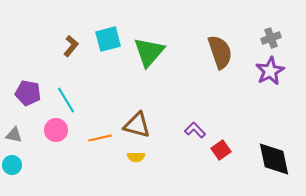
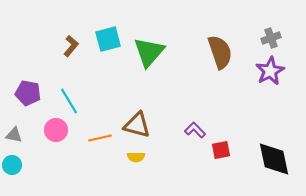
cyan line: moved 3 px right, 1 px down
red square: rotated 24 degrees clockwise
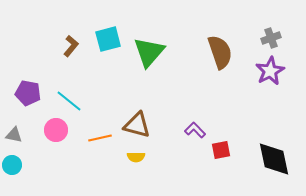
cyan line: rotated 20 degrees counterclockwise
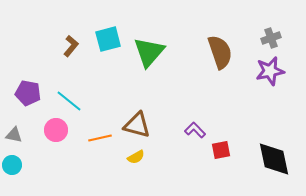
purple star: rotated 16 degrees clockwise
yellow semicircle: rotated 30 degrees counterclockwise
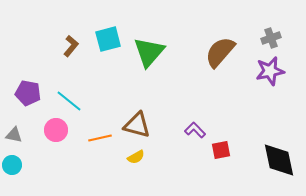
brown semicircle: rotated 120 degrees counterclockwise
black diamond: moved 5 px right, 1 px down
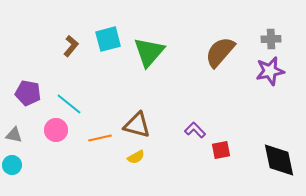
gray cross: moved 1 px down; rotated 18 degrees clockwise
cyan line: moved 3 px down
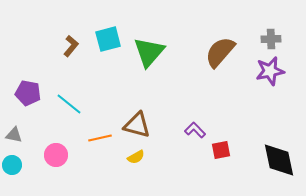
pink circle: moved 25 px down
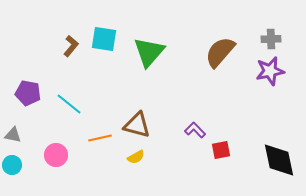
cyan square: moved 4 px left; rotated 24 degrees clockwise
gray triangle: moved 1 px left
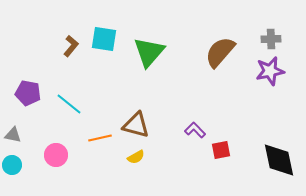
brown triangle: moved 1 px left
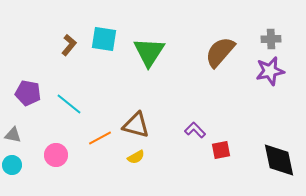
brown L-shape: moved 2 px left, 1 px up
green triangle: rotated 8 degrees counterclockwise
orange line: rotated 15 degrees counterclockwise
